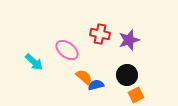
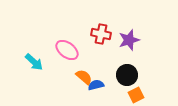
red cross: moved 1 px right
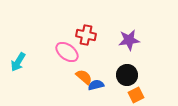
red cross: moved 15 px left, 1 px down
purple star: rotated 10 degrees clockwise
pink ellipse: moved 2 px down
cyan arrow: moved 16 px left; rotated 78 degrees clockwise
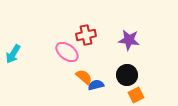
red cross: rotated 24 degrees counterclockwise
purple star: rotated 15 degrees clockwise
cyan arrow: moved 5 px left, 8 px up
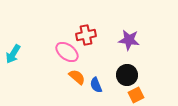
orange semicircle: moved 7 px left
blue semicircle: rotated 98 degrees counterclockwise
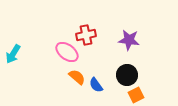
blue semicircle: rotated 14 degrees counterclockwise
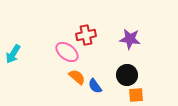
purple star: moved 1 px right, 1 px up
blue semicircle: moved 1 px left, 1 px down
orange square: rotated 21 degrees clockwise
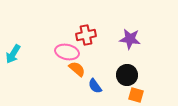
pink ellipse: rotated 25 degrees counterclockwise
orange semicircle: moved 8 px up
orange square: rotated 21 degrees clockwise
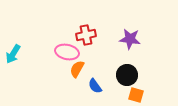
orange semicircle: rotated 102 degrees counterclockwise
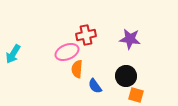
pink ellipse: rotated 35 degrees counterclockwise
orange semicircle: rotated 24 degrees counterclockwise
black circle: moved 1 px left, 1 px down
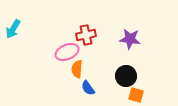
cyan arrow: moved 25 px up
blue semicircle: moved 7 px left, 2 px down
